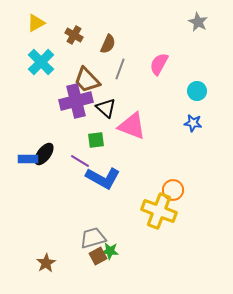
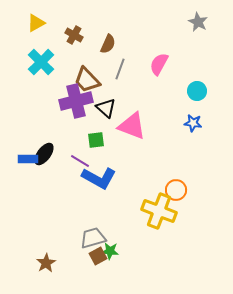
blue L-shape: moved 4 px left
orange circle: moved 3 px right
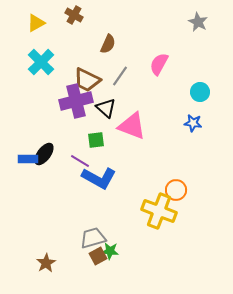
brown cross: moved 20 px up
gray line: moved 7 px down; rotated 15 degrees clockwise
brown trapezoid: rotated 20 degrees counterclockwise
cyan circle: moved 3 px right, 1 px down
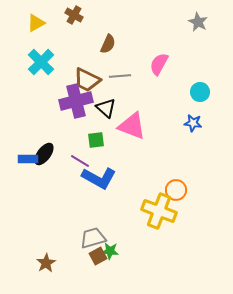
gray line: rotated 50 degrees clockwise
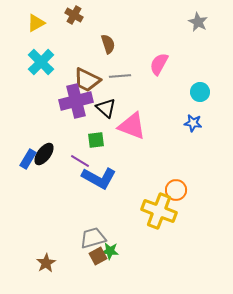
brown semicircle: rotated 42 degrees counterclockwise
blue rectangle: rotated 60 degrees counterclockwise
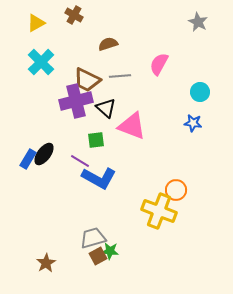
brown semicircle: rotated 90 degrees counterclockwise
